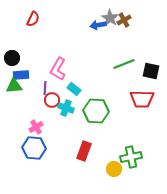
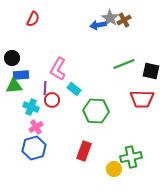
cyan cross: moved 35 px left, 1 px up
blue hexagon: rotated 20 degrees counterclockwise
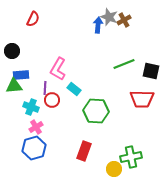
gray star: moved 1 px left, 1 px up; rotated 12 degrees counterclockwise
blue arrow: rotated 105 degrees clockwise
black circle: moved 7 px up
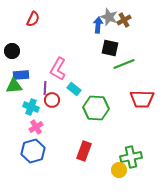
black square: moved 41 px left, 23 px up
green hexagon: moved 3 px up
blue hexagon: moved 1 px left, 3 px down
yellow circle: moved 5 px right, 1 px down
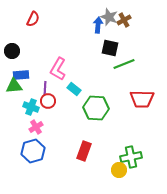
red circle: moved 4 px left, 1 px down
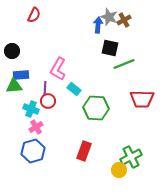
red semicircle: moved 1 px right, 4 px up
cyan cross: moved 2 px down
green cross: rotated 15 degrees counterclockwise
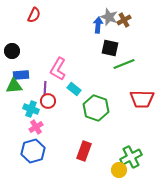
green hexagon: rotated 15 degrees clockwise
